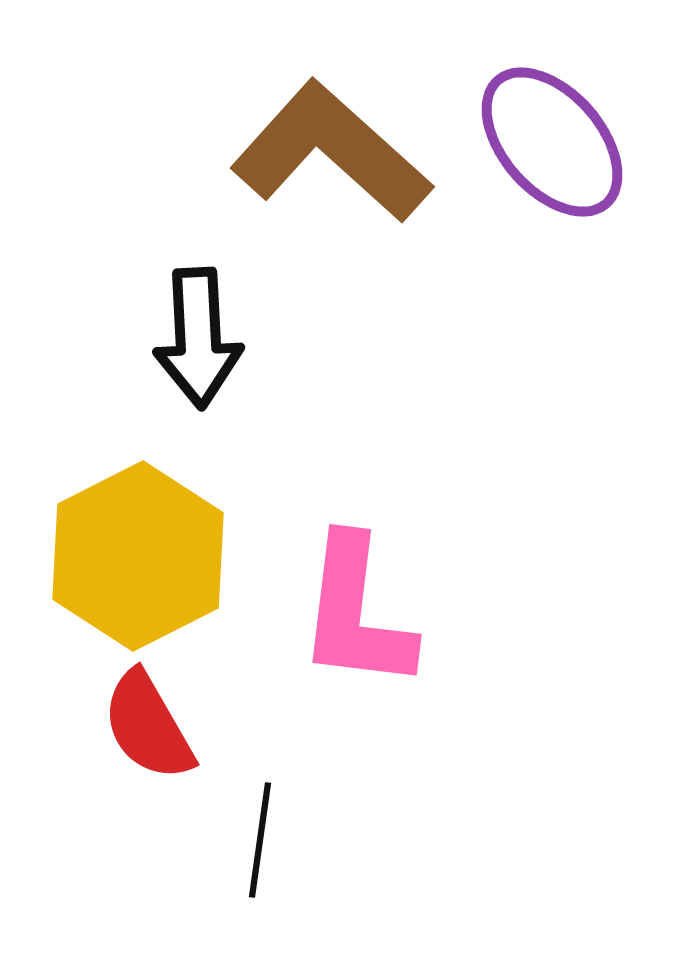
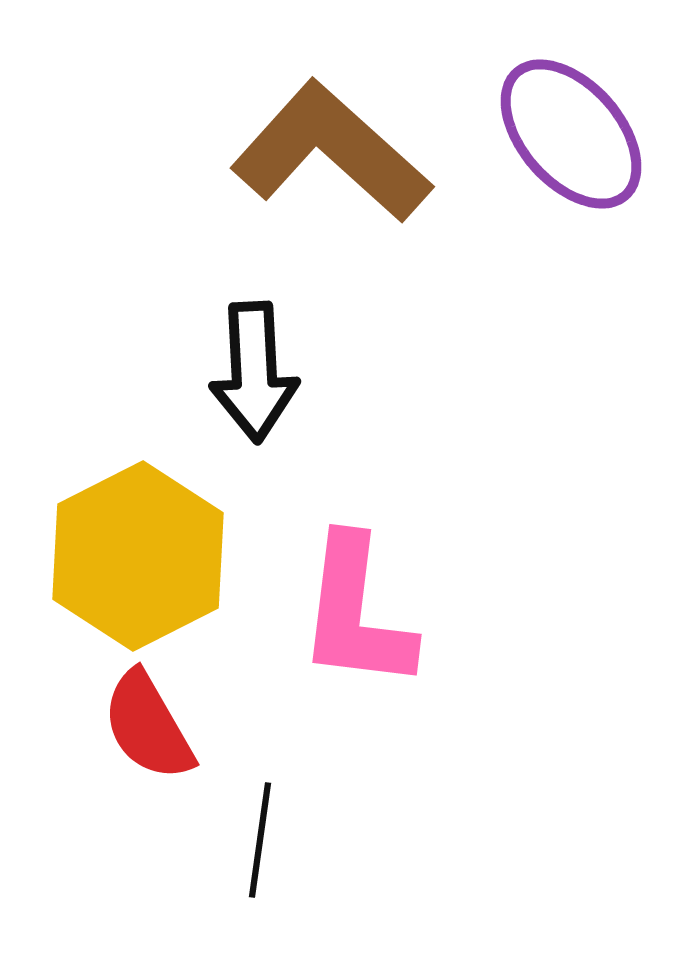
purple ellipse: moved 19 px right, 8 px up
black arrow: moved 56 px right, 34 px down
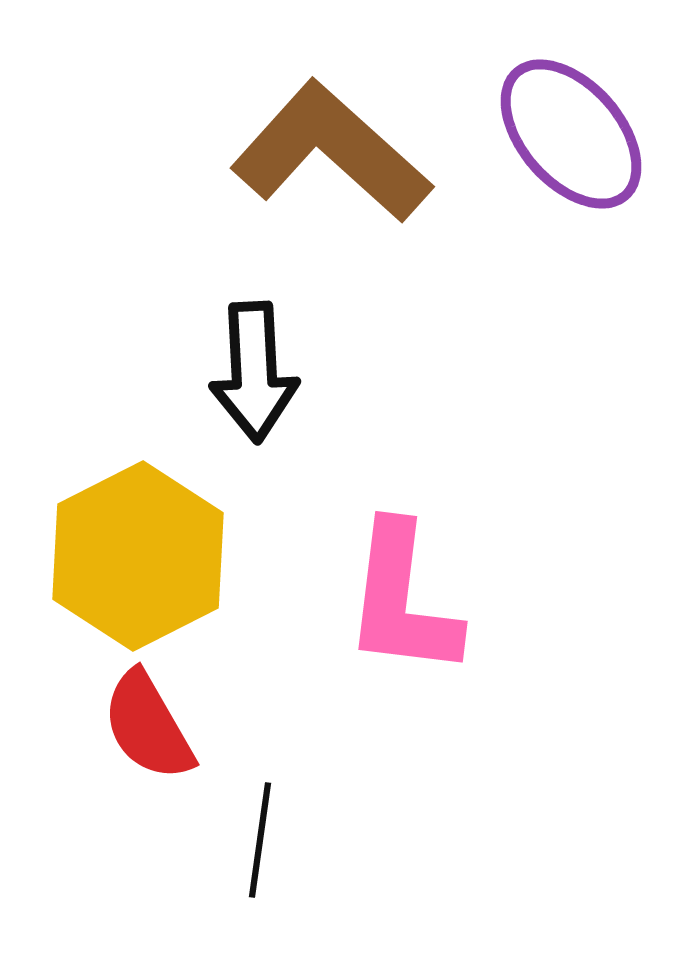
pink L-shape: moved 46 px right, 13 px up
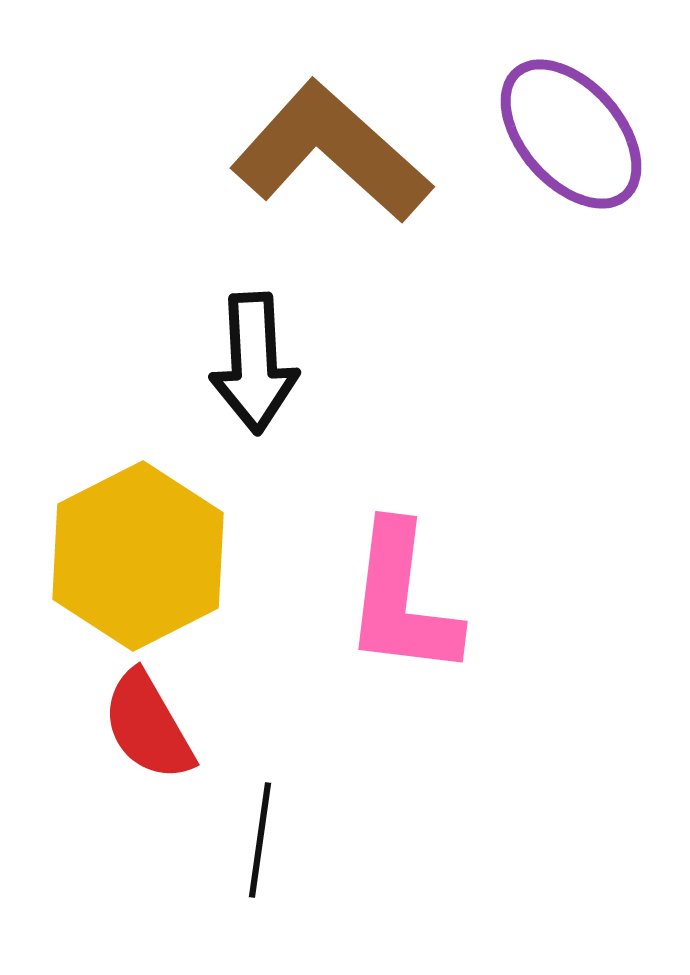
black arrow: moved 9 px up
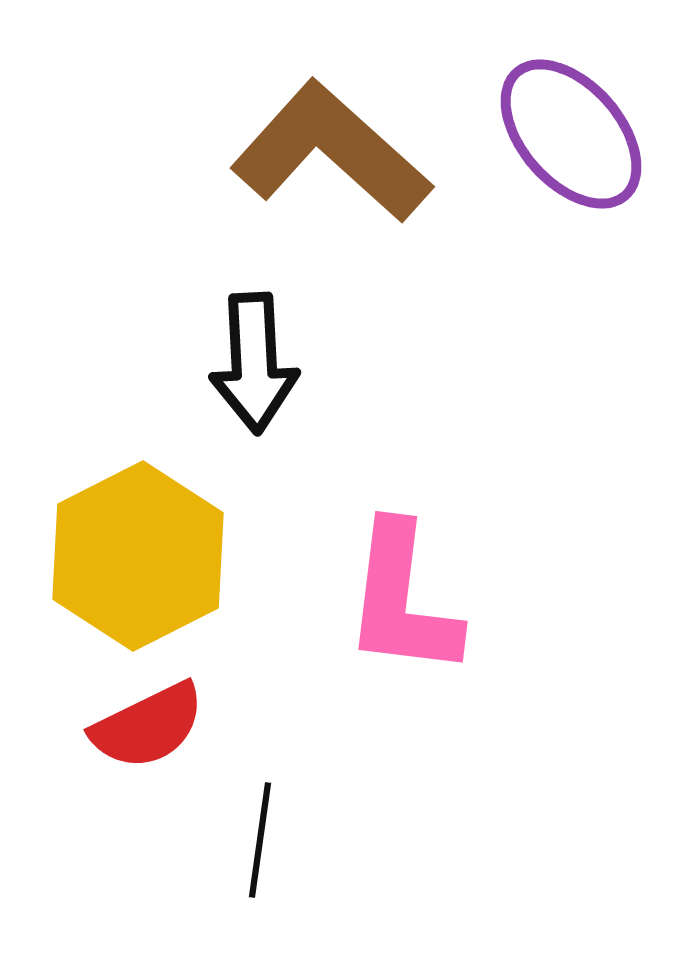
red semicircle: rotated 86 degrees counterclockwise
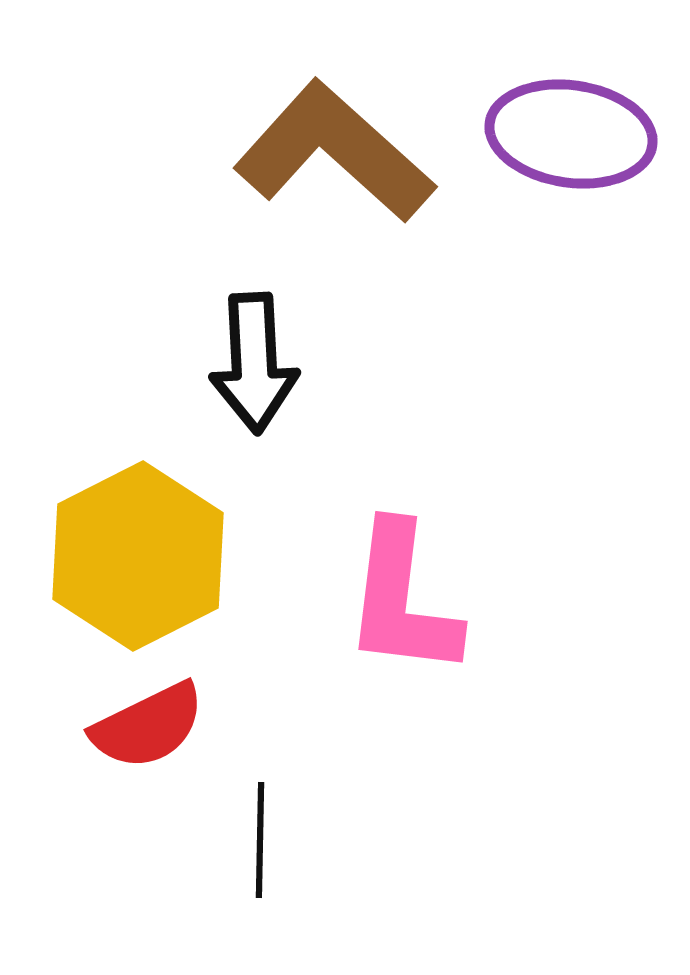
purple ellipse: rotated 41 degrees counterclockwise
brown L-shape: moved 3 px right
black line: rotated 7 degrees counterclockwise
